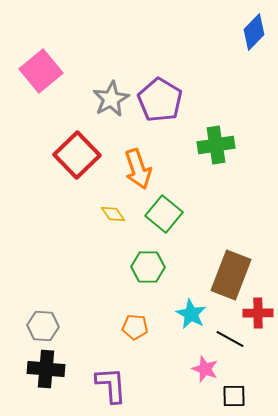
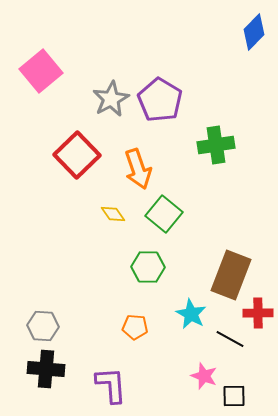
pink star: moved 1 px left, 7 px down
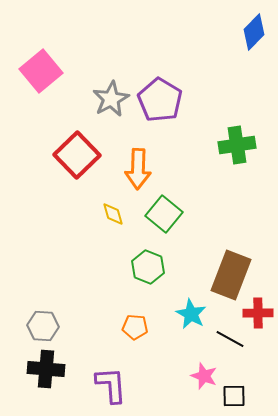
green cross: moved 21 px right
orange arrow: rotated 21 degrees clockwise
yellow diamond: rotated 20 degrees clockwise
green hexagon: rotated 20 degrees clockwise
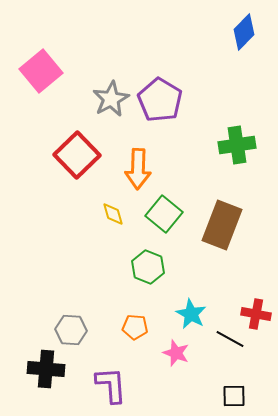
blue diamond: moved 10 px left
brown rectangle: moved 9 px left, 50 px up
red cross: moved 2 px left, 1 px down; rotated 12 degrees clockwise
gray hexagon: moved 28 px right, 4 px down
pink star: moved 28 px left, 23 px up
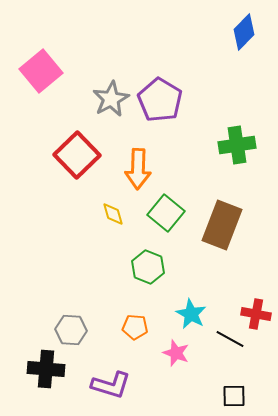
green square: moved 2 px right, 1 px up
purple L-shape: rotated 111 degrees clockwise
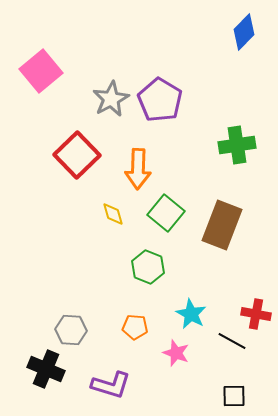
black line: moved 2 px right, 2 px down
black cross: rotated 18 degrees clockwise
